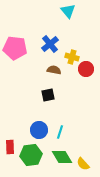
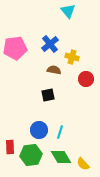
pink pentagon: rotated 15 degrees counterclockwise
red circle: moved 10 px down
green diamond: moved 1 px left
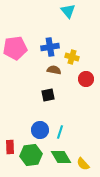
blue cross: moved 3 px down; rotated 30 degrees clockwise
blue circle: moved 1 px right
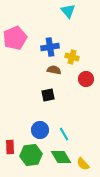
pink pentagon: moved 10 px up; rotated 15 degrees counterclockwise
cyan line: moved 4 px right, 2 px down; rotated 48 degrees counterclockwise
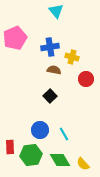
cyan triangle: moved 12 px left
black square: moved 2 px right, 1 px down; rotated 32 degrees counterclockwise
green diamond: moved 1 px left, 3 px down
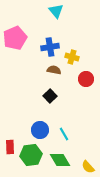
yellow semicircle: moved 5 px right, 3 px down
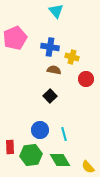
blue cross: rotated 18 degrees clockwise
cyan line: rotated 16 degrees clockwise
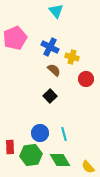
blue cross: rotated 18 degrees clockwise
brown semicircle: rotated 32 degrees clockwise
blue circle: moved 3 px down
